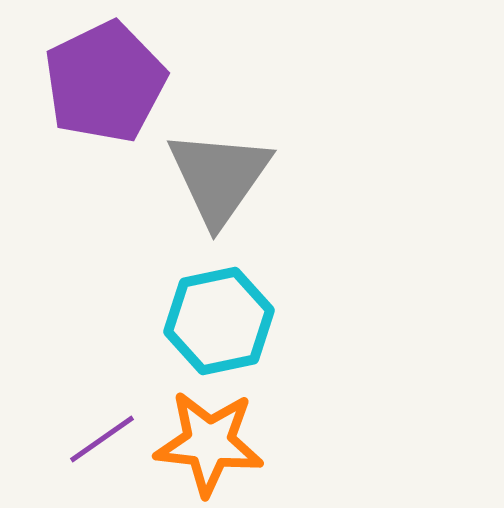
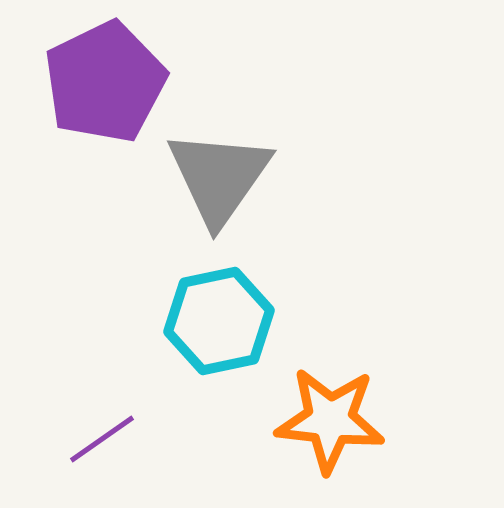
orange star: moved 121 px right, 23 px up
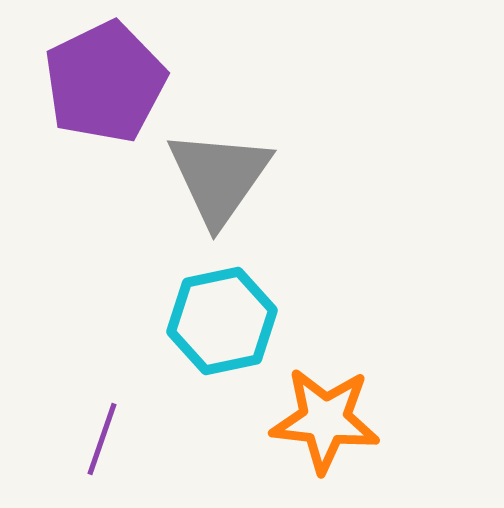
cyan hexagon: moved 3 px right
orange star: moved 5 px left
purple line: rotated 36 degrees counterclockwise
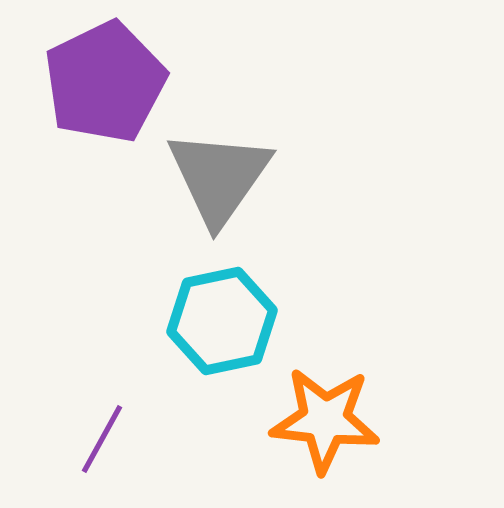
purple line: rotated 10 degrees clockwise
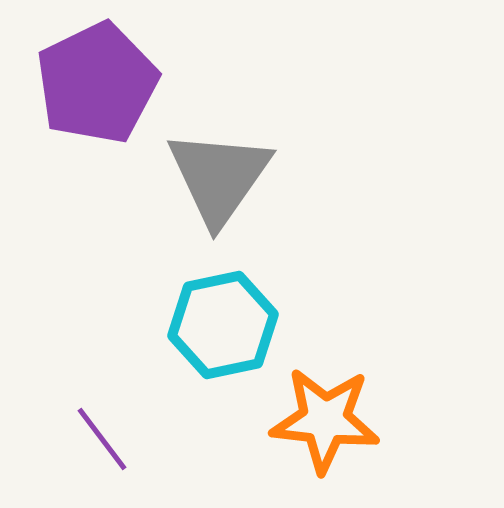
purple pentagon: moved 8 px left, 1 px down
cyan hexagon: moved 1 px right, 4 px down
purple line: rotated 66 degrees counterclockwise
